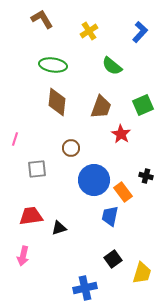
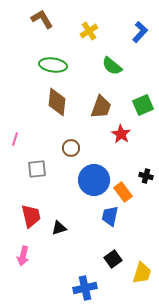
red trapezoid: rotated 85 degrees clockwise
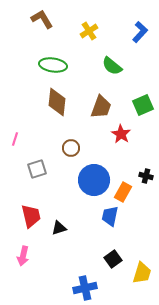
gray square: rotated 12 degrees counterclockwise
orange rectangle: rotated 66 degrees clockwise
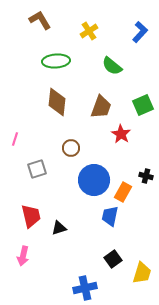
brown L-shape: moved 2 px left, 1 px down
green ellipse: moved 3 px right, 4 px up; rotated 12 degrees counterclockwise
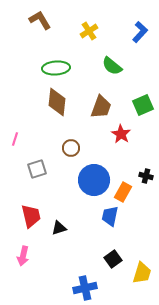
green ellipse: moved 7 px down
